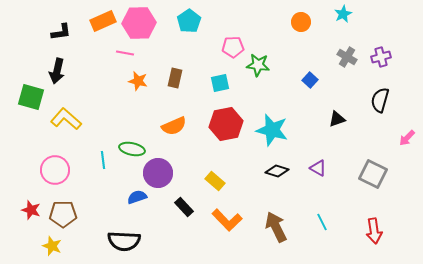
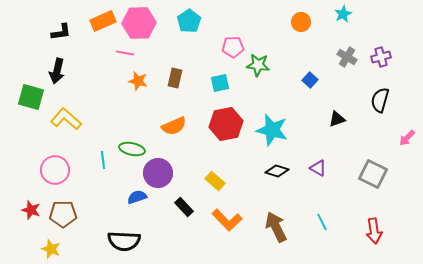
yellow star at (52, 246): moved 1 px left, 3 px down
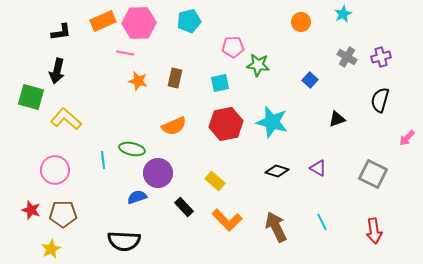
cyan pentagon at (189, 21): rotated 20 degrees clockwise
cyan star at (272, 130): moved 8 px up
yellow star at (51, 249): rotated 24 degrees clockwise
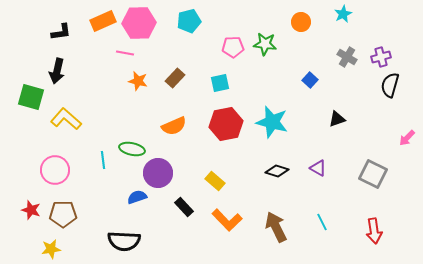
green star at (258, 65): moved 7 px right, 21 px up
brown rectangle at (175, 78): rotated 30 degrees clockwise
black semicircle at (380, 100): moved 10 px right, 15 px up
yellow star at (51, 249): rotated 18 degrees clockwise
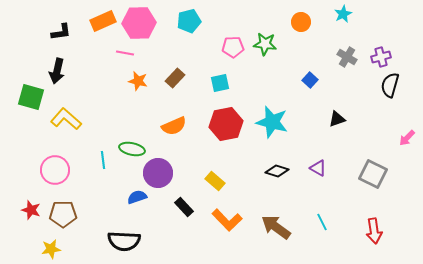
brown arrow at (276, 227): rotated 28 degrees counterclockwise
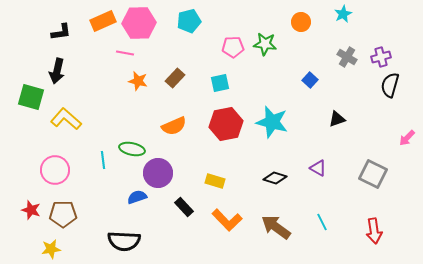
black diamond at (277, 171): moved 2 px left, 7 px down
yellow rectangle at (215, 181): rotated 24 degrees counterclockwise
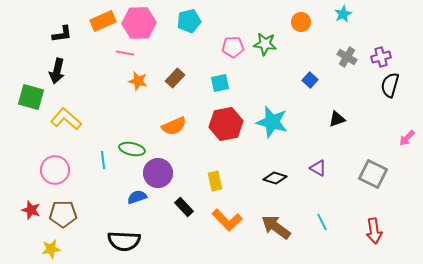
black L-shape at (61, 32): moved 1 px right, 2 px down
yellow rectangle at (215, 181): rotated 60 degrees clockwise
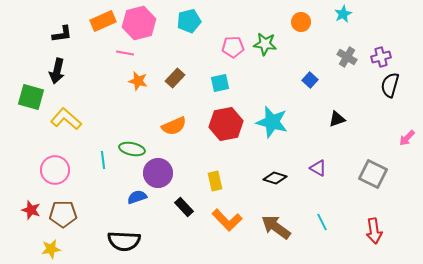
pink hexagon at (139, 23): rotated 12 degrees counterclockwise
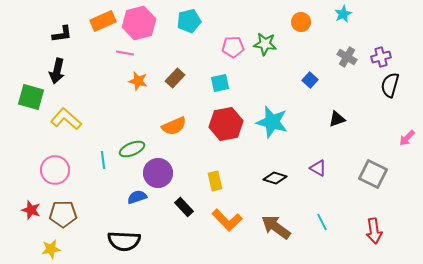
green ellipse at (132, 149): rotated 35 degrees counterclockwise
